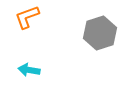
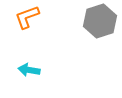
gray hexagon: moved 12 px up
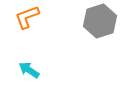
cyan arrow: rotated 25 degrees clockwise
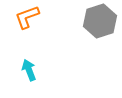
cyan arrow: rotated 35 degrees clockwise
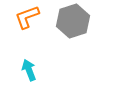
gray hexagon: moved 27 px left
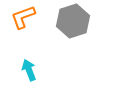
orange L-shape: moved 4 px left
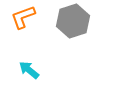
cyan arrow: rotated 30 degrees counterclockwise
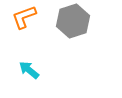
orange L-shape: moved 1 px right
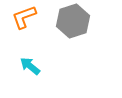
cyan arrow: moved 1 px right, 4 px up
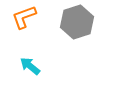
gray hexagon: moved 4 px right, 1 px down
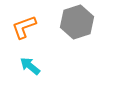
orange L-shape: moved 10 px down
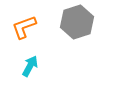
cyan arrow: rotated 80 degrees clockwise
